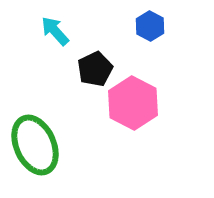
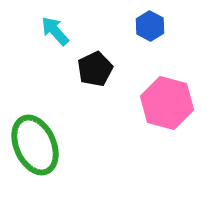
pink hexagon: moved 34 px right; rotated 12 degrees counterclockwise
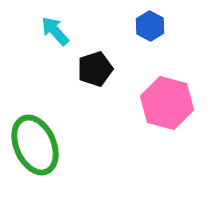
black pentagon: rotated 8 degrees clockwise
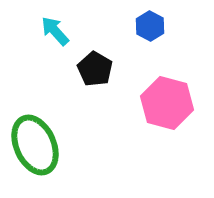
black pentagon: rotated 24 degrees counterclockwise
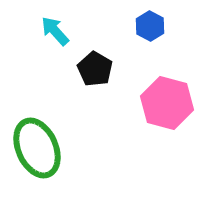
green ellipse: moved 2 px right, 3 px down
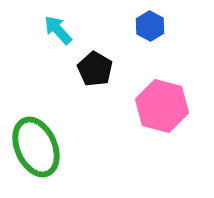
cyan arrow: moved 3 px right, 1 px up
pink hexagon: moved 5 px left, 3 px down
green ellipse: moved 1 px left, 1 px up
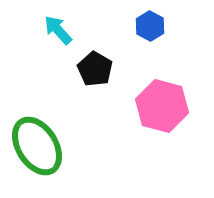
green ellipse: moved 1 px right, 1 px up; rotated 8 degrees counterclockwise
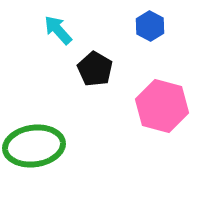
green ellipse: moved 3 px left; rotated 66 degrees counterclockwise
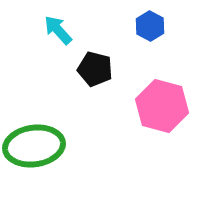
black pentagon: rotated 16 degrees counterclockwise
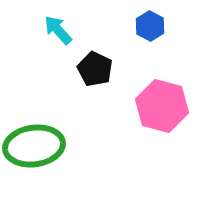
black pentagon: rotated 12 degrees clockwise
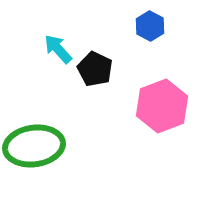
cyan arrow: moved 19 px down
pink hexagon: rotated 24 degrees clockwise
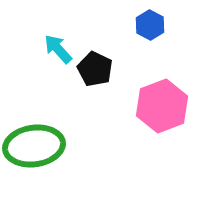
blue hexagon: moved 1 px up
